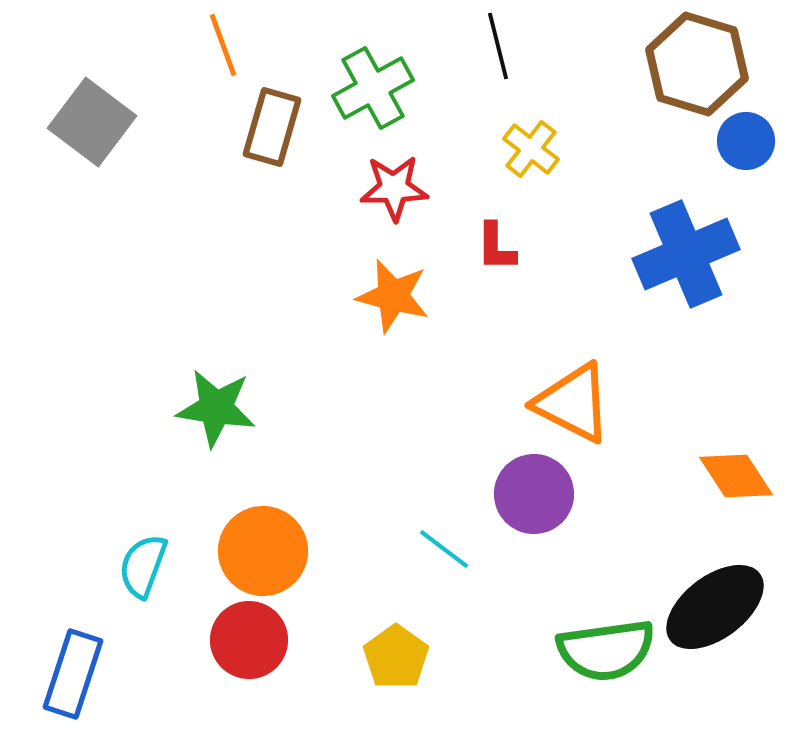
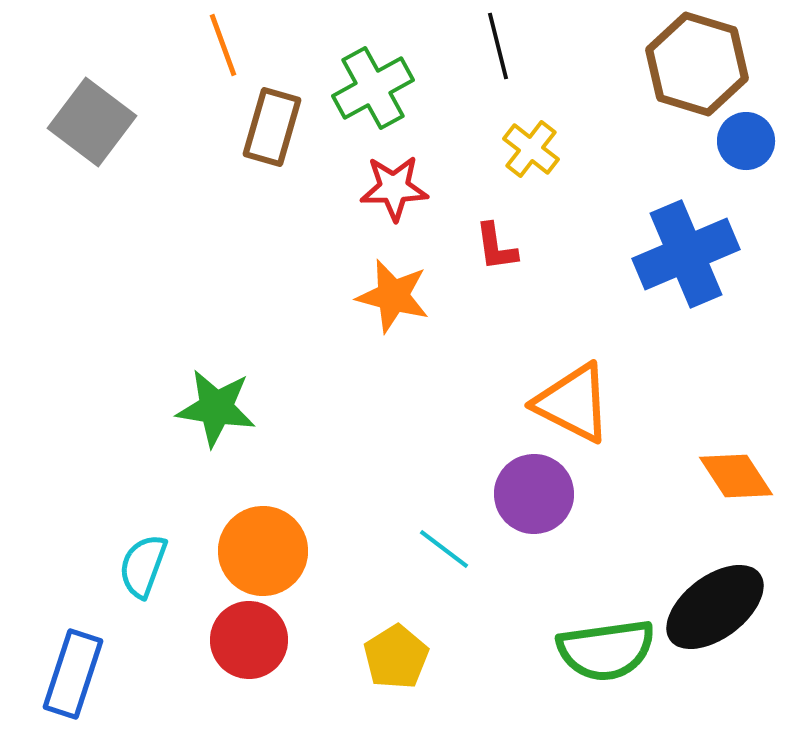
red L-shape: rotated 8 degrees counterclockwise
yellow pentagon: rotated 4 degrees clockwise
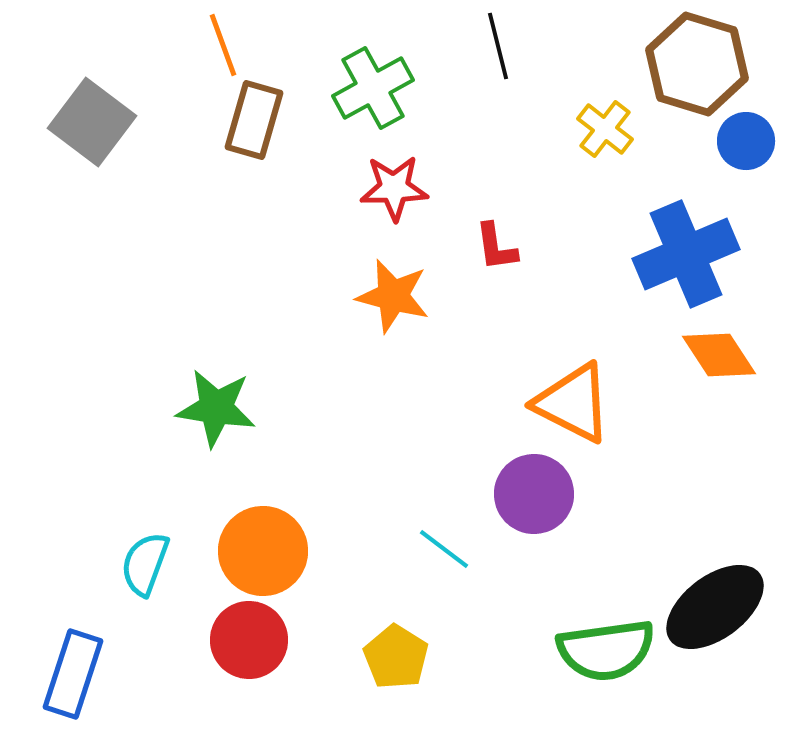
brown rectangle: moved 18 px left, 7 px up
yellow cross: moved 74 px right, 20 px up
orange diamond: moved 17 px left, 121 px up
cyan semicircle: moved 2 px right, 2 px up
yellow pentagon: rotated 8 degrees counterclockwise
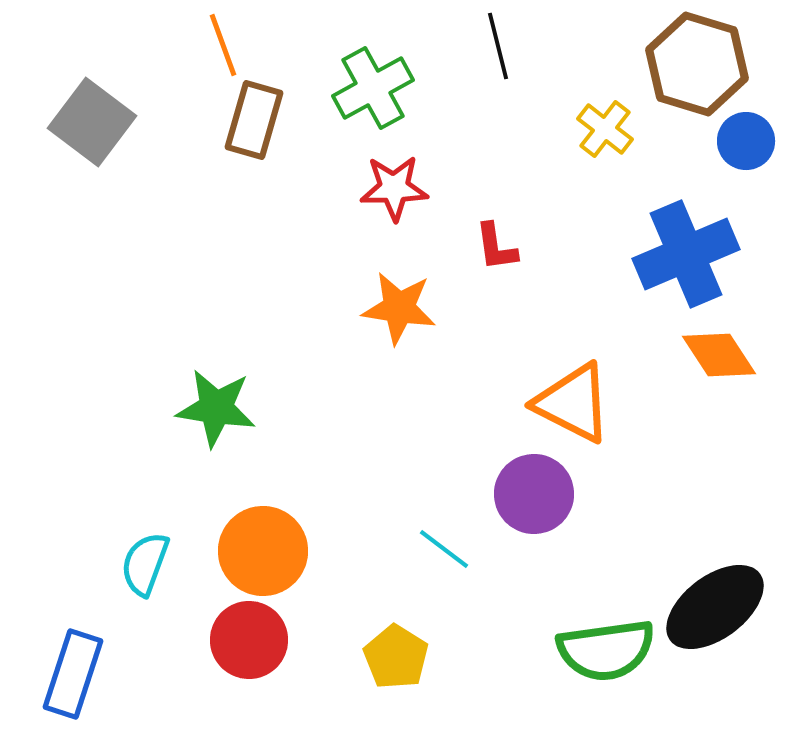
orange star: moved 6 px right, 12 px down; rotated 6 degrees counterclockwise
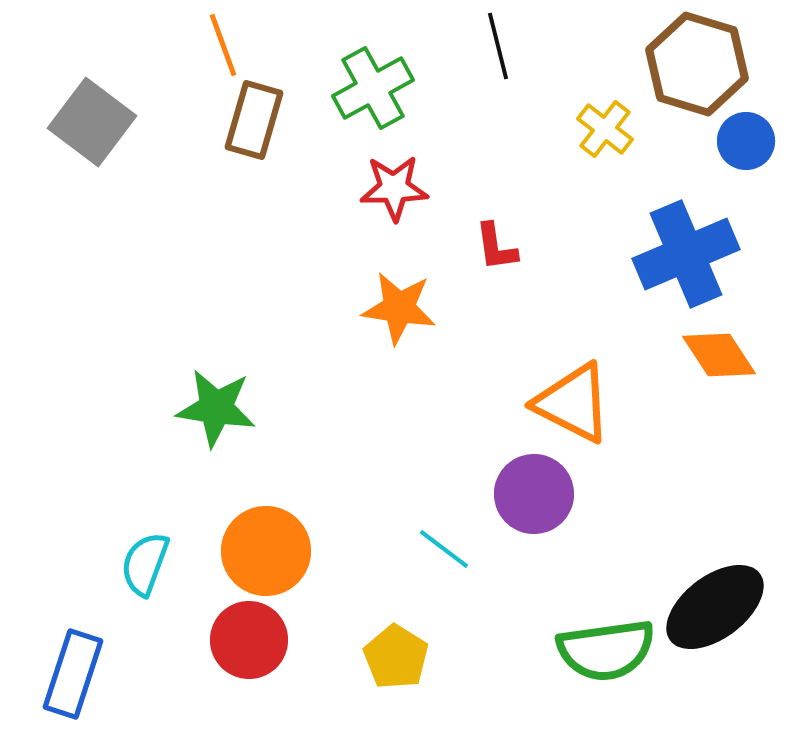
orange circle: moved 3 px right
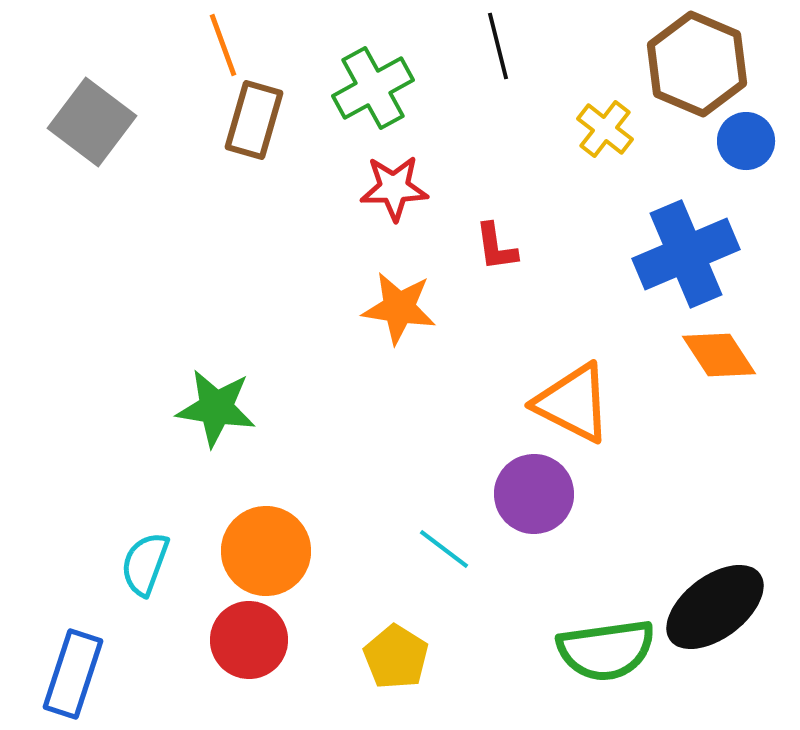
brown hexagon: rotated 6 degrees clockwise
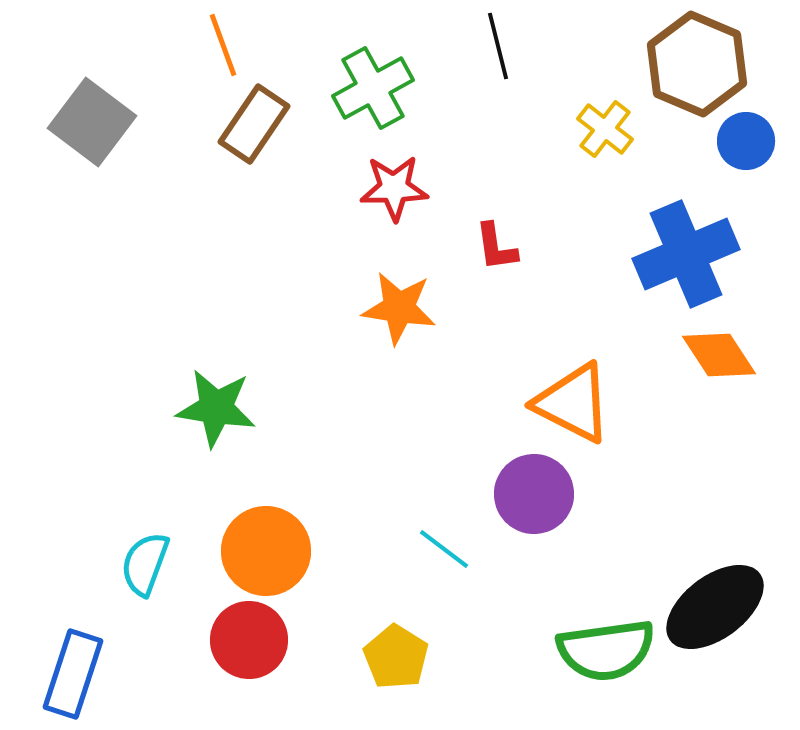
brown rectangle: moved 4 px down; rotated 18 degrees clockwise
